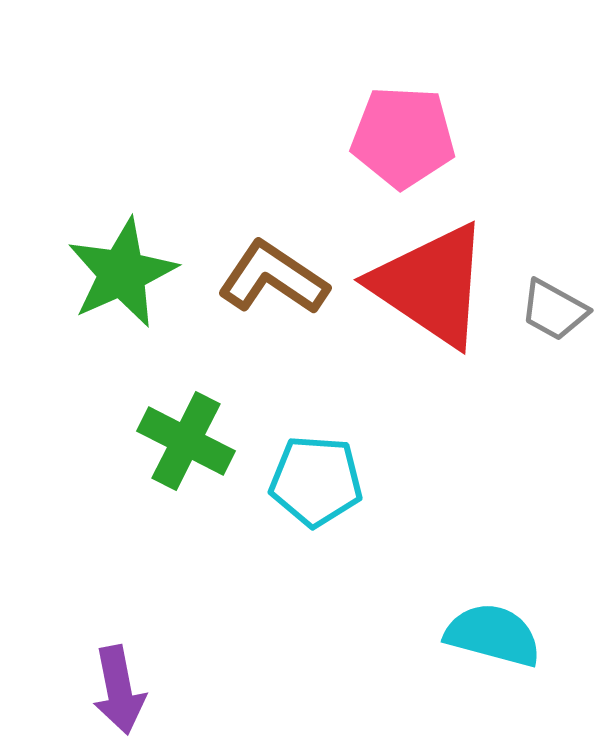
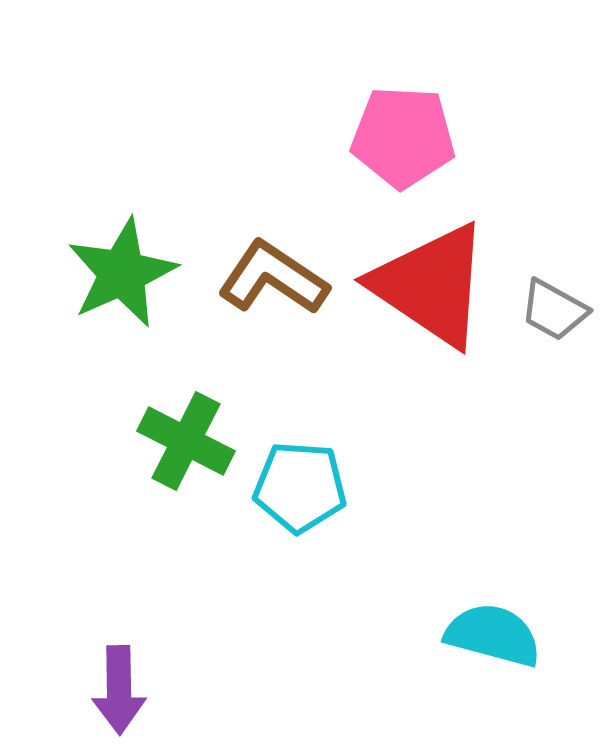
cyan pentagon: moved 16 px left, 6 px down
purple arrow: rotated 10 degrees clockwise
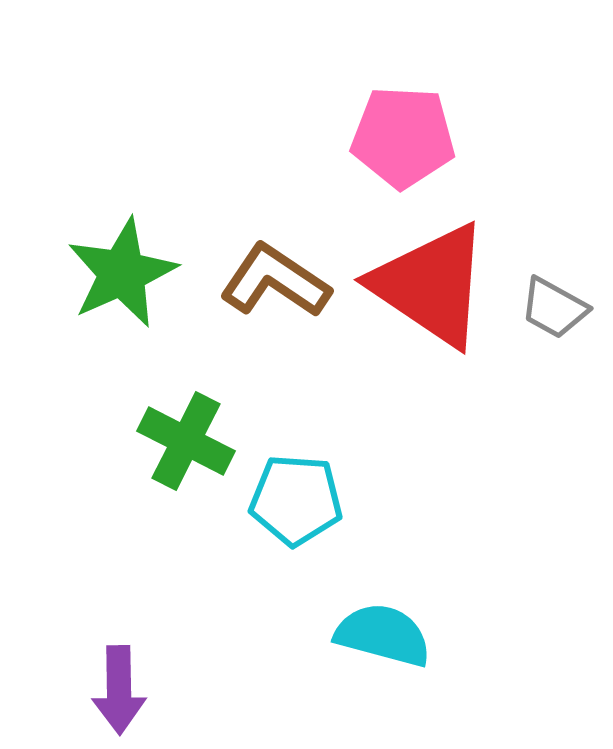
brown L-shape: moved 2 px right, 3 px down
gray trapezoid: moved 2 px up
cyan pentagon: moved 4 px left, 13 px down
cyan semicircle: moved 110 px left
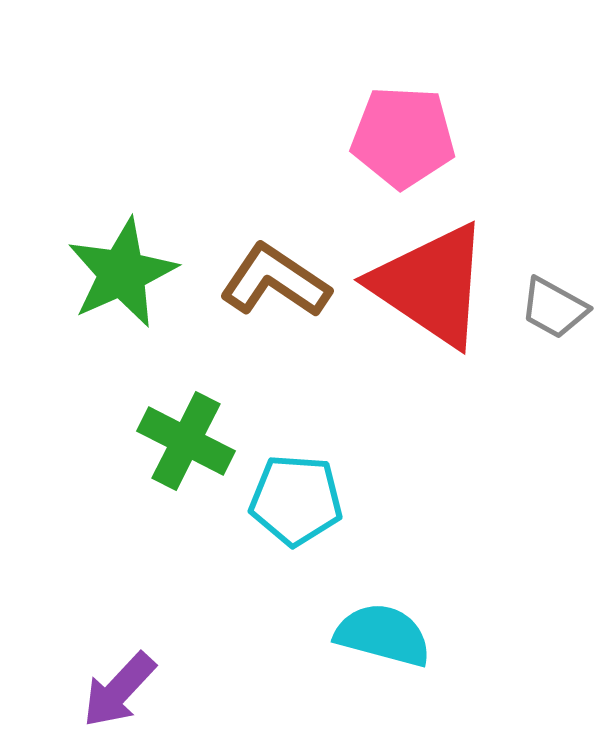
purple arrow: rotated 44 degrees clockwise
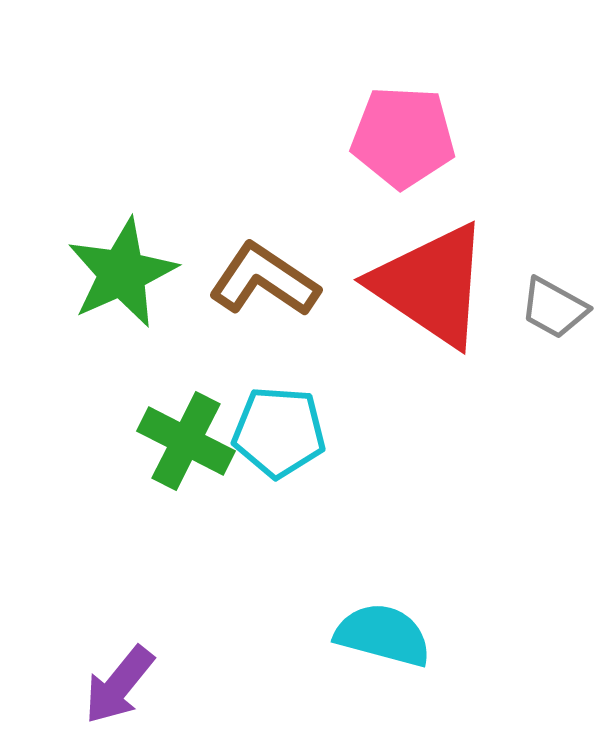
brown L-shape: moved 11 px left, 1 px up
cyan pentagon: moved 17 px left, 68 px up
purple arrow: moved 5 px up; rotated 4 degrees counterclockwise
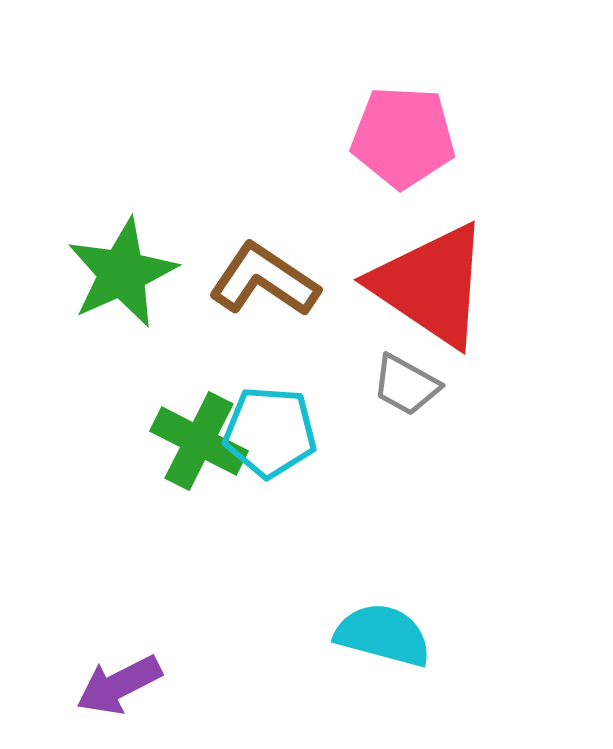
gray trapezoid: moved 148 px left, 77 px down
cyan pentagon: moved 9 px left
green cross: moved 13 px right
purple arrow: rotated 24 degrees clockwise
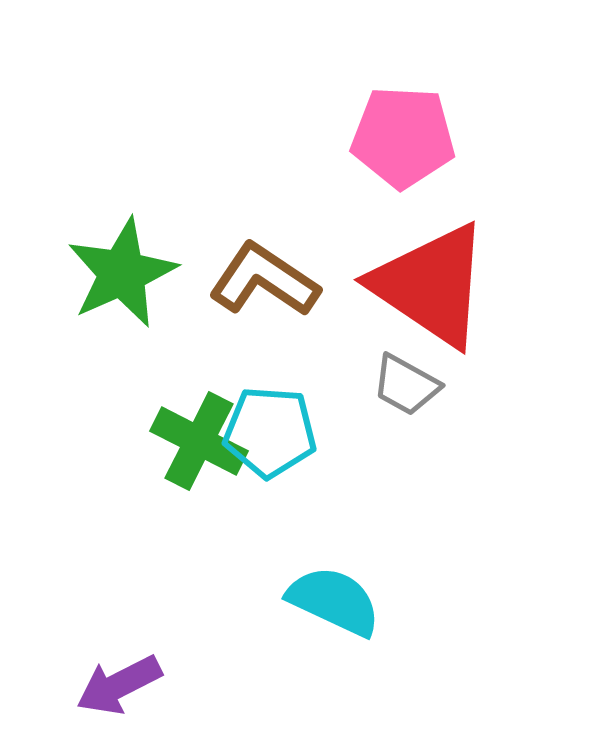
cyan semicircle: moved 49 px left, 34 px up; rotated 10 degrees clockwise
